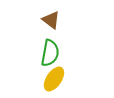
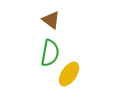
yellow ellipse: moved 15 px right, 5 px up
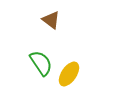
green semicircle: moved 9 px left, 10 px down; rotated 44 degrees counterclockwise
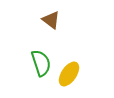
green semicircle: rotated 16 degrees clockwise
